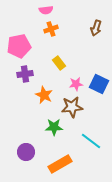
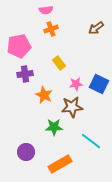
brown arrow: rotated 35 degrees clockwise
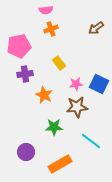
brown star: moved 5 px right
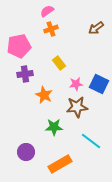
pink semicircle: moved 1 px right, 1 px down; rotated 152 degrees clockwise
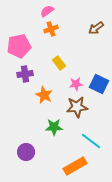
orange rectangle: moved 15 px right, 2 px down
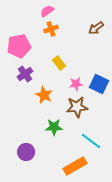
purple cross: rotated 28 degrees counterclockwise
